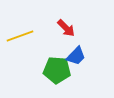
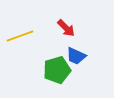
blue trapezoid: rotated 70 degrees clockwise
green pentagon: rotated 20 degrees counterclockwise
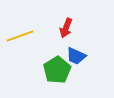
red arrow: rotated 66 degrees clockwise
green pentagon: rotated 16 degrees counterclockwise
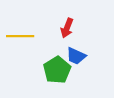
red arrow: moved 1 px right
yellow line: rotated 20 degrees clockwise
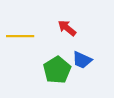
red arrow: rotated 108 degrees clockwise
blue trapezoid: moved 6 px right, 4 px down
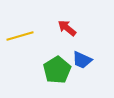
yellow line: rotated 16 degrees counterclockwise
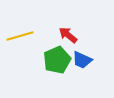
red arrow: moved 1 px right, 7 px down
green pentagon: moved 10 px up; rotated 8 degrees clockwise
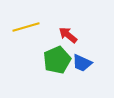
yellow line: moved 6 px right, 9 px up
blue trapezoid: moved 3 px down
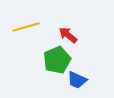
blue trapezoid: moved 5 px left, 17 px down
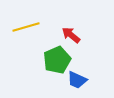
red arrow: moved 3 px right
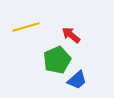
blue trapezoid: rotated 65 degrees counterclockwise
